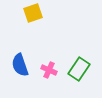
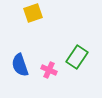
green rectangle: moved 2 px left, 12 px up
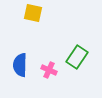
yellow square: rotated 30 degrees clockwise
blue semicircle: rotated 20 degrees clockwise
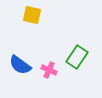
yellow square: moved 1 px left, 2 px down
blue semicircle: rotated 55 degrees counterclockwise
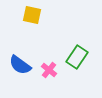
pink cross: rotated 14 degrees clockwise
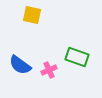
green rectangle: rotated 75 degrees clockwise
pink cross: rotated 28 degrees clockwise
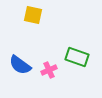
yellow square: moved 1 px right
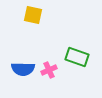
blue semicircle: moved 3 px right, 4 px down; rotated 35 degrees counterclockwise
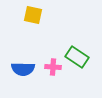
green rectangle: rotated 15 degrees clockwise
pink cross: moved 4 px right, 3 px up; rotated 28 degrees clockwise
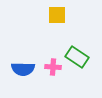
yellow square: moved 24 px right; rotated 12 degrees counterclockwise
